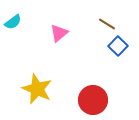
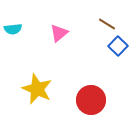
cyan semicircle: moved 7 px down; rotated 30 degrees clockwise
red circle: moved 2 px left
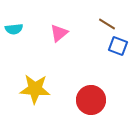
cyan semicircle: moved 1 px right
blue square: rotated 24 degrees counterclockwise
yellow star: moved 2 px left; rotated 20 degrees counterclockwise
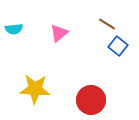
blue square: rotated 18 degrees clockwise
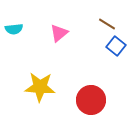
blue square: moved 2 px left
yellow star: moved 5 px right, 2 px up
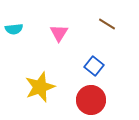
pink triangle: rotated 18 degrees counterclockwise
blue square: moved 22 px left, 20 px down
yellow star: rotated 24 degrees counterclockwise
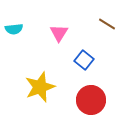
blue square: moved 10 px left, 6 px up
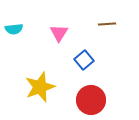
brown line: rotated 36 degrees counterclockwise
blue square: rotated 12 degrees clockwise
